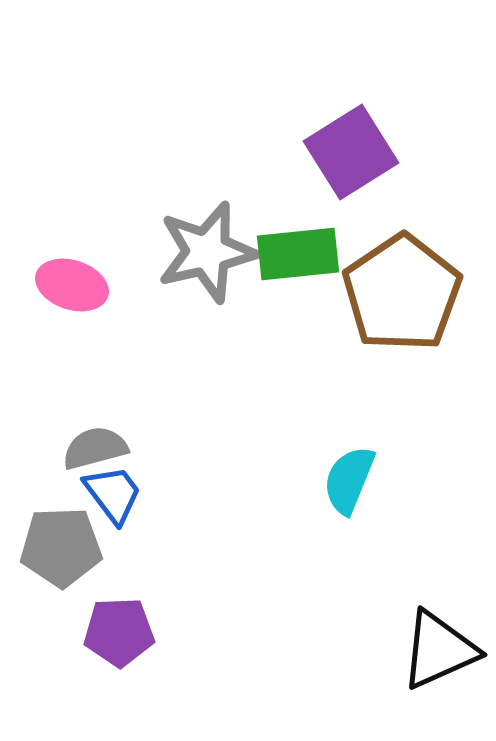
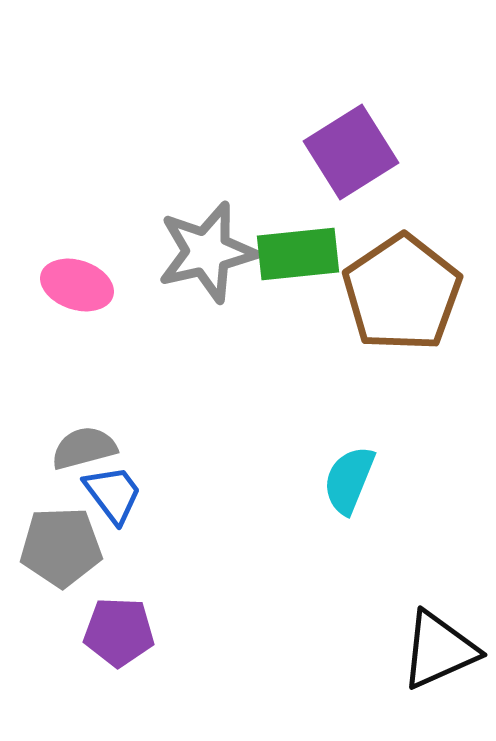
pink ellipse: moved 5 px right
gray semicircle: moved 11 px left
purple pentagon: rotated 4 degrees clockwise
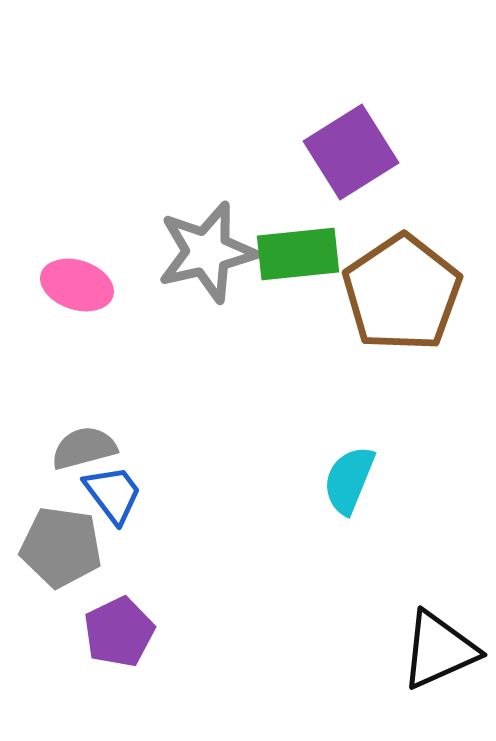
gray pentagon: rotated 10 degrees clockwise
purple pentagon: rotated 28 degrees counterclockwise
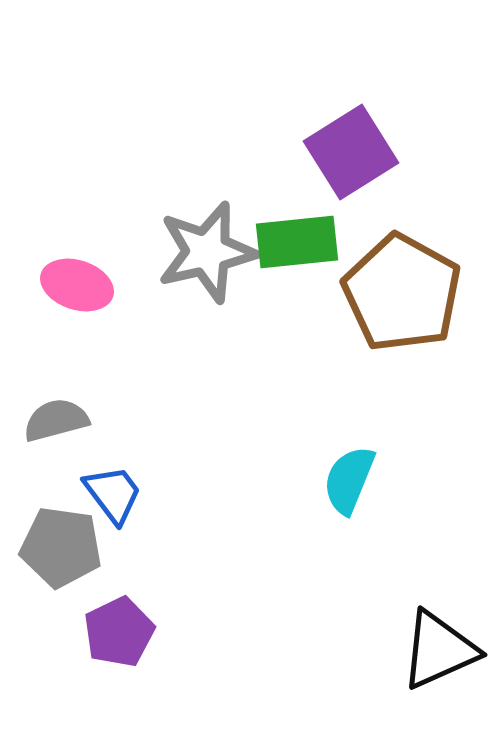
green rectangle: moved 1 px left, 12 px up
brown pentagon: rotated 9 degrees counterclockwise
gray semicircle: moved 28 px left, 28 px up
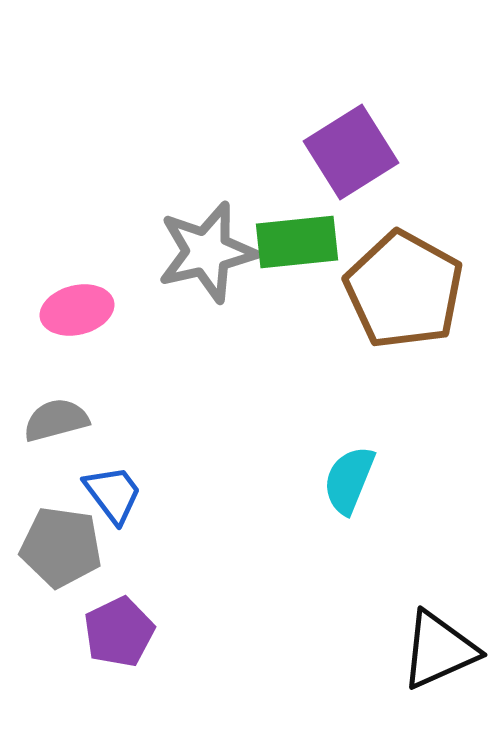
pink ellipse: moved 25 px down; rotated 32 degrees counterclockwise
brown pentagon: moved 2 px right, 3 px up
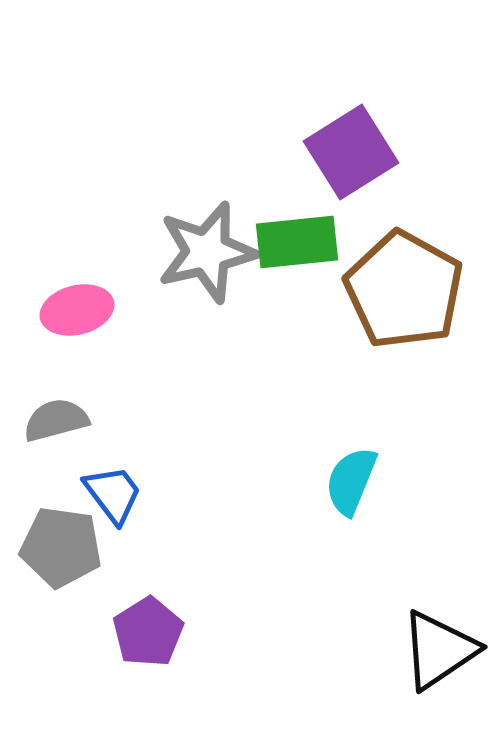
cyan semicircle: moved 2 px right, 1 px down
purple pentagon: moved 29 px right; rotated 6 degrees counterclockwise
black triangle: rotated 10 degrees counterclockwise
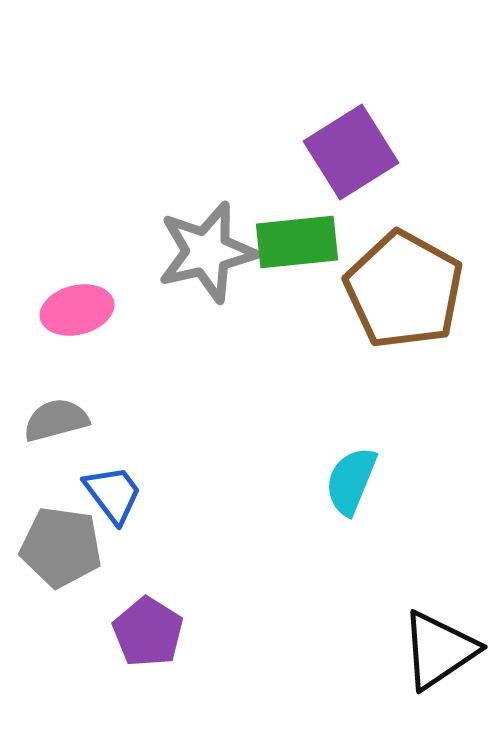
purple pentagon: rotated 8 degrees counterclockwise
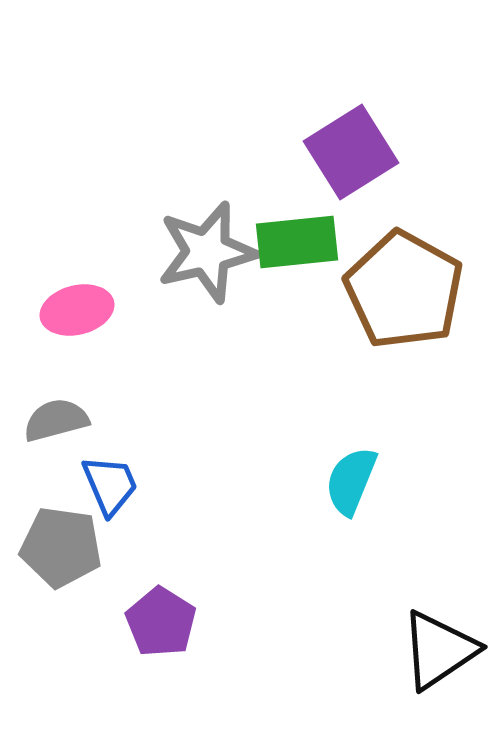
blue trapezoid: moved 3 px left, 9 px up; rotated 14 degrees clockwise
purple pentagon: moved 13 px right, 10 px up
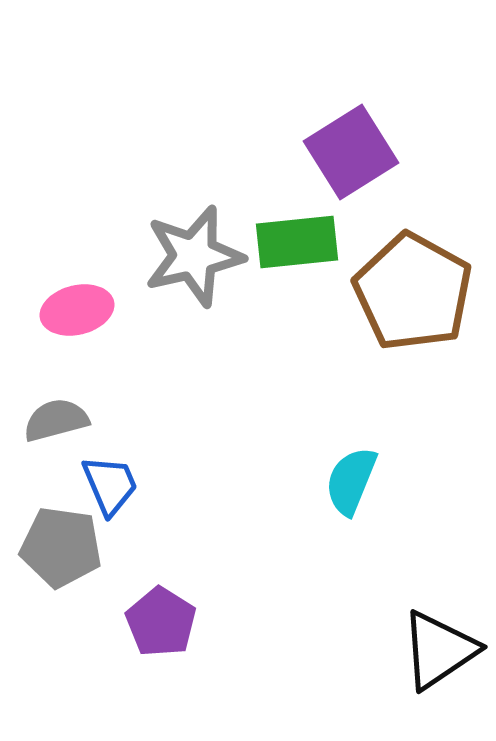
gray star: moved 13 px left, 4 px down
brown pentagon: moved 9 px right, 2 px down
